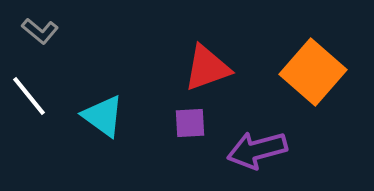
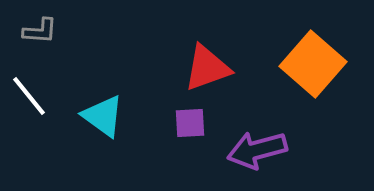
gray L-shape: rotated 36 degrees counterclockwise
orange square: moved 8 px up
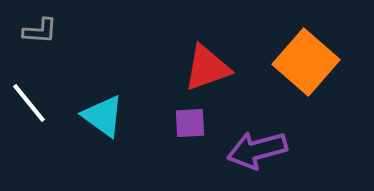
orange square: moved 7 px left, 2 px up
white line: moved 7 px down
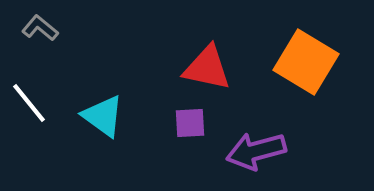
gray L-shape: moved 3 px up; rotated 144 degrees counterclockwise
orange square: rotated 10 degrees counterclockwise
red triangle: rotated 32 degrees clockwise
purple arrow: moved 1 px left, 1 px down
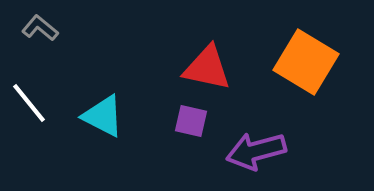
cyan triangle: rotated 9 degrees counterclockwise
purple square: moved 1 px right, 2 px up; rotated 16 degrees clockwise
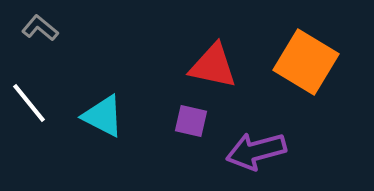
red triangle: moved 6 px right, 2 px up
